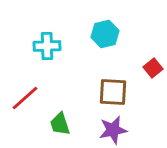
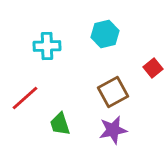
brown square: rotated 32 degrees counterclockwise
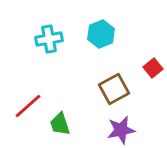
cyan hexagon: moved 4 px left; rotated 8 degrees counterclockwise
cyan cross: moved 2 px right, 7 px up; rotated 8 degrees counterclockwise
brown square: moved 1 px right, 3 px up
red line: moved 3 px right, 8 px down
purple star: moved 8 px right
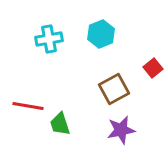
red line: rotated 52 degrees clockwise
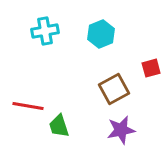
cyan cross: moved 4 px left, 8 px up
red square: moved 2 px left; rotated 24 degrees clockwise
green trapezoid: moved 1 px left, 2 px down
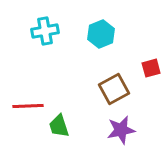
red line: rotated 12 degrees counterclockwise
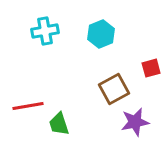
red line: rotated 8 degrees counterclockwise
green trapezoid: moved 2 px up
purple star: moved 14 px right, 8 px up
